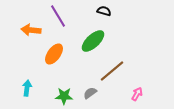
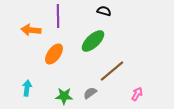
purple line: rotated 30 degrees clockwise
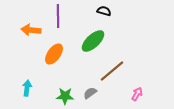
green star: moved 1 px right
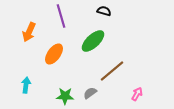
purple line: moved 3 px right; rotated 15 degrees counterclockwise
orange arrow: moved 2 px left, 2 px down; rotated 72 degrees counterclockwise
cyan arrow: moved 1 px left, 3 px up
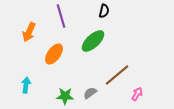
black semicircle: rotated 88 degrees clockwise
brown line: moved 5 px right, 4 px down
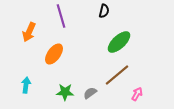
green ellipse: moved 26 px right, 1 px down
green star: moved 4 px up
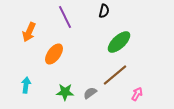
purple line: moved 4 px right, 1 px down; rotated 10 degrees counterclockwise
brown line: moved 2 px left
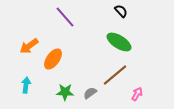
black semicircle: moved 17 px right; rotated 56 degrees counterclockwise
purple line: rotated 15 degrees counterclockwise
orange arrow: moved 14 px down; rotated 30 degrees clockwise
green ellipse: rotated 75 degrees clockwise
orange ellipse: moved 1 px left, 5 px down
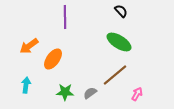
purple line: rotated 40 degrees clockwise
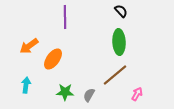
green ellipse: rotated 55 degrees clockwise
gray semicircle: moved 1 px left, 2 px down; rotated 24 degrees counterclockwise
